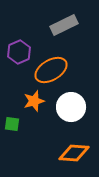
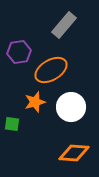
gray rectangle: rotated 24 degrees counterclockwise
purple hexagon: rotated 15 degrees clockwise
orange star: moved 1 px right, 1 px down
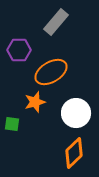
gray rectangle: moved 8 px left, 3 px up
purple hexagon: moved 2 px up; rotated 10 degrees clockwise
orange ellipse: moved 2 px down
white circle: moved 5 px right, 6 px down
orange diamond: rotated 48 degrees counterclockwise
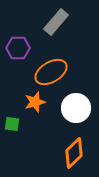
purple hexagon: moved 1 px left, 2 px up
white circle: moved 5 px up
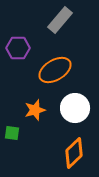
gray rectangle: moved 4 px right, 2 px up
orange ellipse: moved 4 px right, 2 px up
orange star: moved 8 px down
white circle: moved 1 px left
green square: moved 9 px down
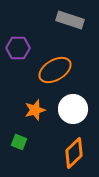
gray rectangle: moved 10 px right; rotated 68 degrees clockwise
white circle: moved 2 px left, 1 px down
green square: moved 7 px right, 9 px down; rotated 14 degrees clockwise
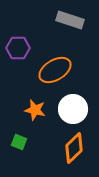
orange star: rotated 30 degrees clockwise
orange diamond: moved 5 px up
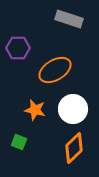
gray rectangle: moved 1 px left, 1 px up
